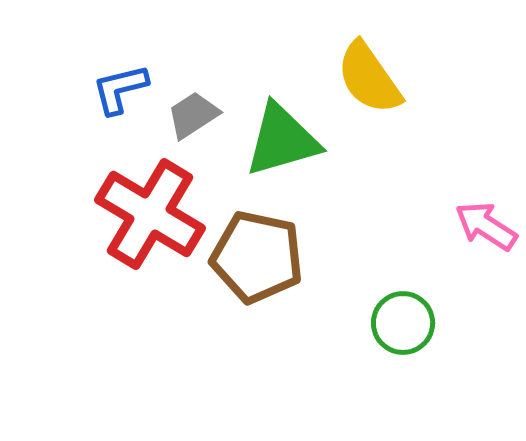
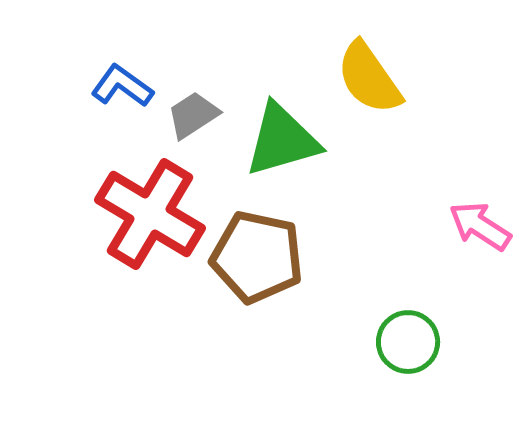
blue L-shape: moved 2 px right, 3 px up; rotated 50 degrees clockwise
pink arrow: moved 6 px left
green circle: moved 5 px right, 19 px down
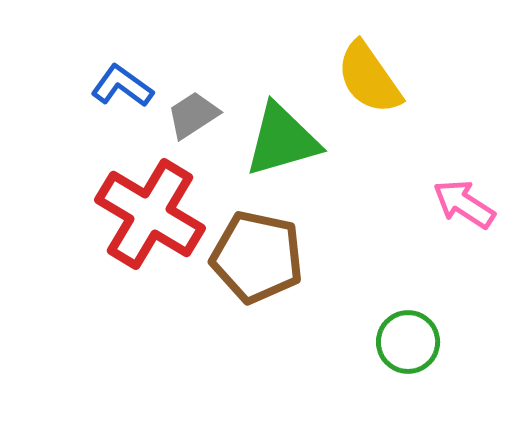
pink arrow: moved 16 px left, 22 px up
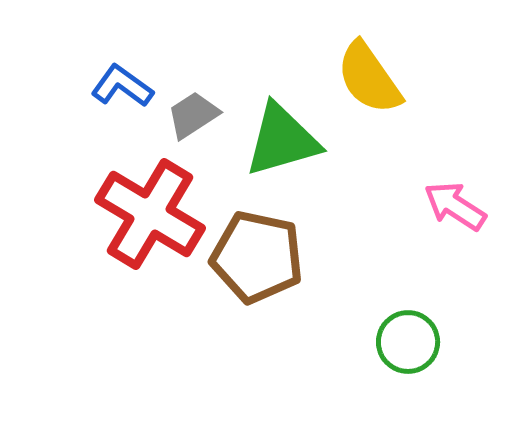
pink arrow: moved 9 px left, 2 px down
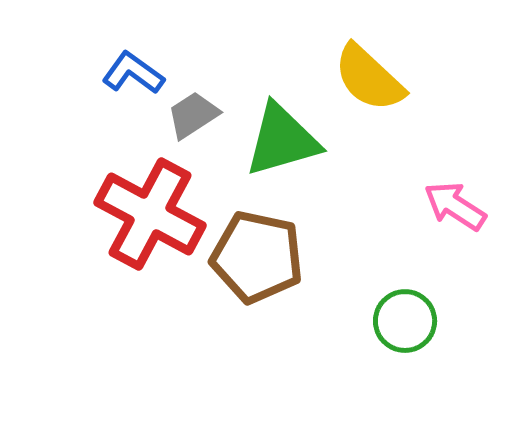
yellow semicircle: rotated 12 degrees counterclockwise
blue L-shape: moved 11 px right, 13 px up
red cross: rotated 3 degrees counterclockwise
green circle: moved 3 px left, 21 px up
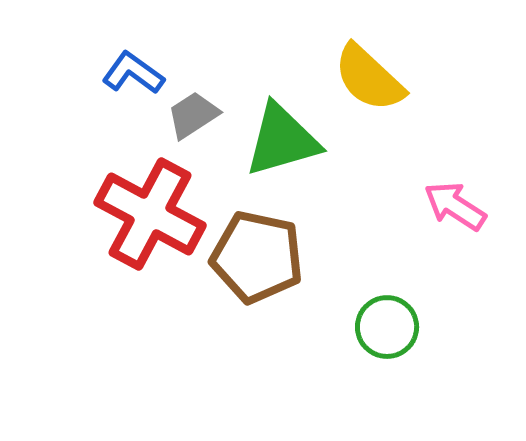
green circle: moved 18 px left, 6 px down
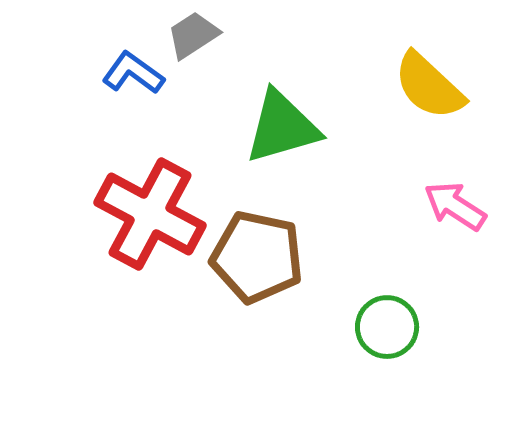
yellow semicircle: moved 60 px right, 8 px down
gray trapezoid: moved 80 px up
green triangle: moved 13 px up
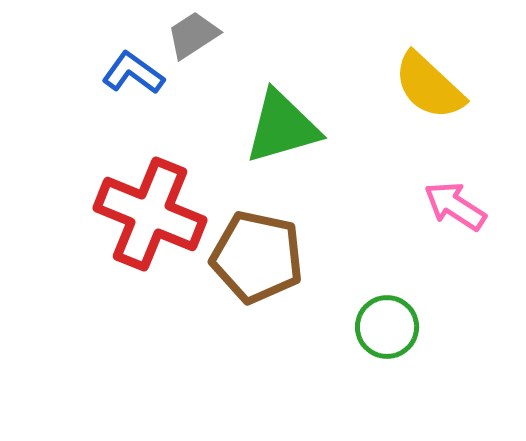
red cross: rotated 6 degrees counterclockwise
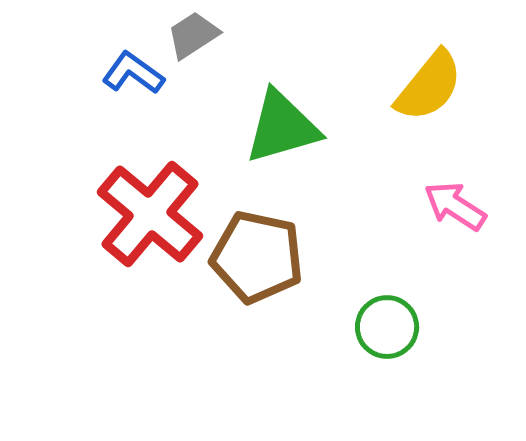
yellow semicircle: rotated 94 degrees counterclockwise
red cross: rotated 18 degrees clockwise
